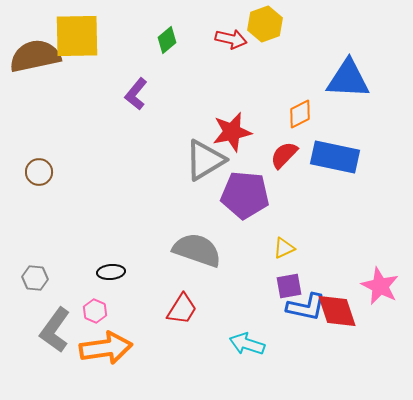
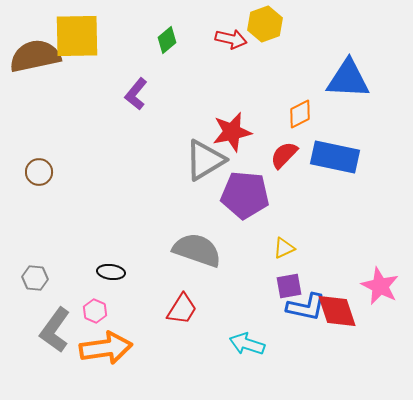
black ellipse: rotated 12 degrees clockwise
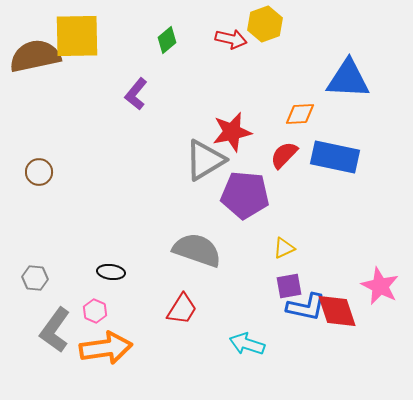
orange diamond: rotated 24 degrees clockwise
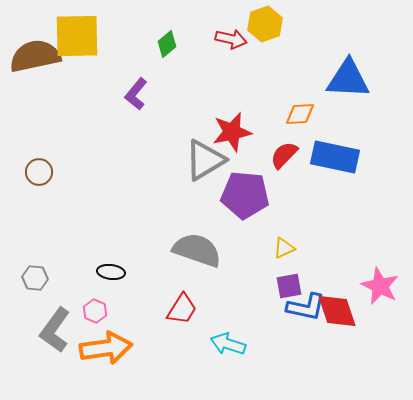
green diamond: moved 4 px down
cyan arrow: moved 19 px left
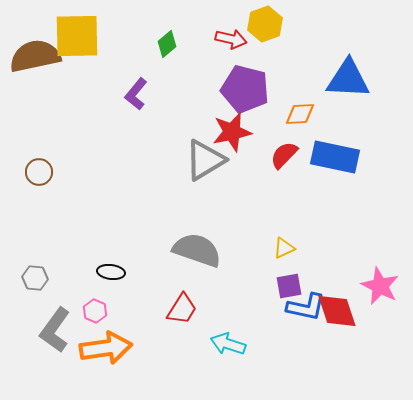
purple pentagon: moved 106 px up; rotated 9 degrees clockwise
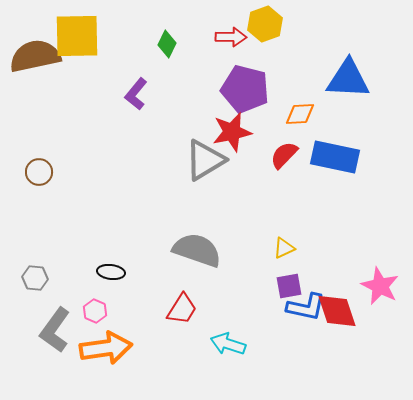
red arrow: moved 2 px up; rotated 12 degrees counterclockwise
green diamond: rotated 24 degrees counterclockwise
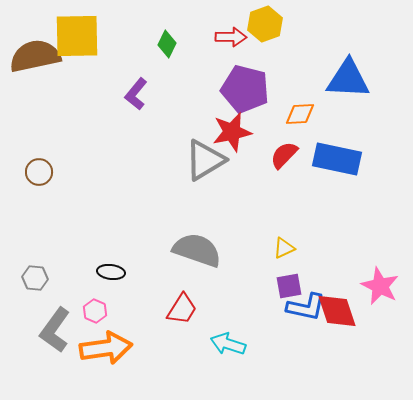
blue rectangle: moved 2 px right, 2 px down
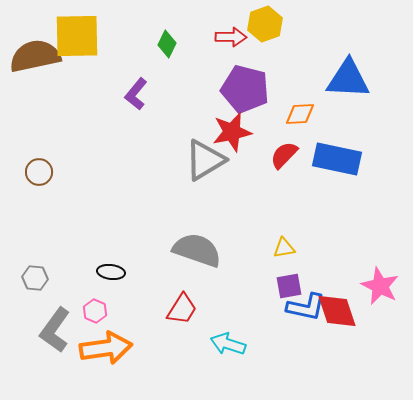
yellow triangle: rotated 15 degrees clockwise
